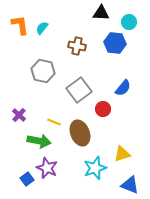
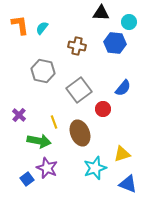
yellow line: rotated 48 degrees clockwise
blue triangle: moved 2 px left, 1 px up
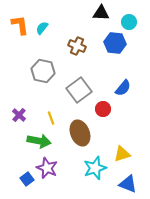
brown cross: rotated 12 degrees clockwise
yellow line: moved 3 px left, 4 px up
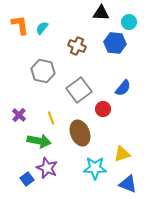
cyan star: rotated 20 degrees clockwise
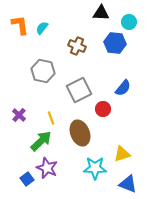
gray square: rotated 10 degrees clockwise
green arrow: moved 2 px right; rotated 55 degrees counterclockwise
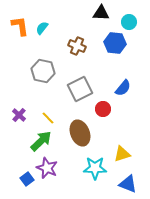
orange L-shape: moved 1 px down
gray square: moved 1 px right, 1 px up
yellow line: moved 3 px left; rotated 24 degrees counterclockwise
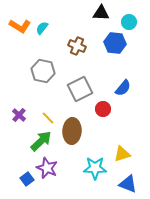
orange L-shape: rotated 130 degrees clockwise
brown ellipse: moved 8 px left, 2 px up; rotated 25 degrees clockwise
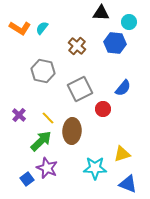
orange L-shape: moved 2 px down
brown cross: rotated 18 degrees clockwise
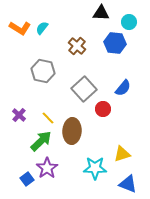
gray square: moved 4 px right; rotated 15 degrees counterclockwise
purple star: rotated 15 degrees clockwise
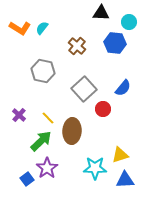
yellow triangle: moved 2 px left, 1 px down
blue triangle: moved 3 px left, 4 px up; rotated 24 degrees counterclockwise
